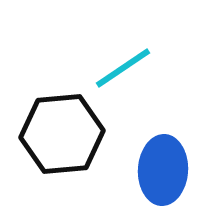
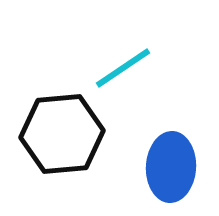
blue ellipse: moved 8 px right, 3 px up
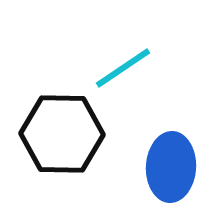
black hexagon: rotated 6 degrees clockwise
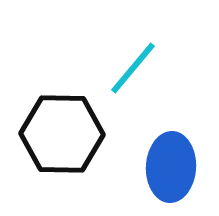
cyan line: moved 10 px right; rotated 16 degrees counterclockwise
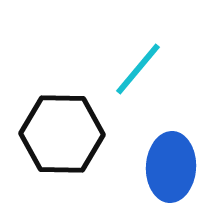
cyan line: moved 5 px right, 1 px down
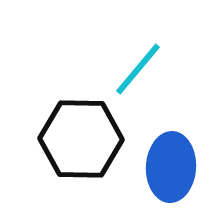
black hexagon: moved 19 px right, 5 px down
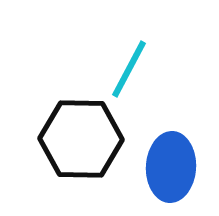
cyan line: moved 9 px left; rotated 12 degrees counterclockwise
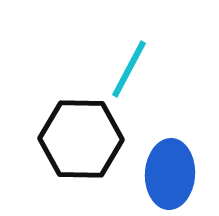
blue ellipse: moved 1 px left, 7 px down
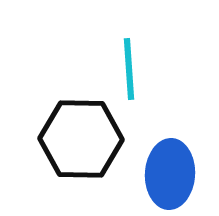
cyan line: rotated 32 degrees counterclockwise
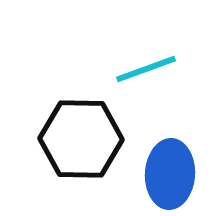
cyan line: moved 17 px right; rotated 74 degrees clockwise
